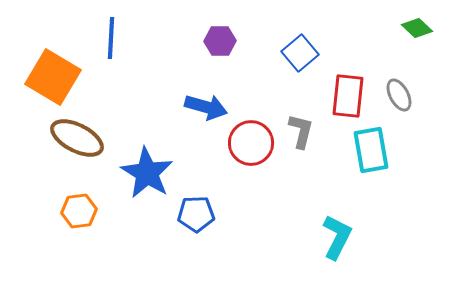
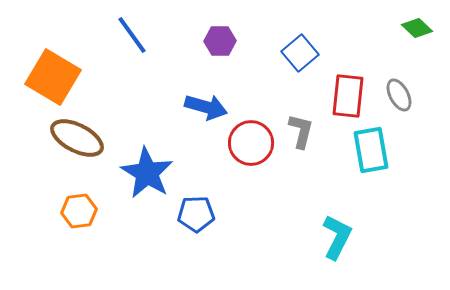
blue line: moved 21 px right, 3 px up; rotated 39 degrees counterclockwise
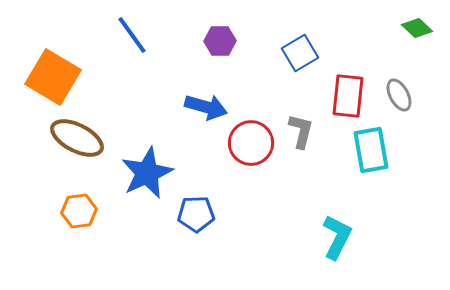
blue square: rotated 9 degrees clockwise
blue star: rotated 16 degrees clockwise
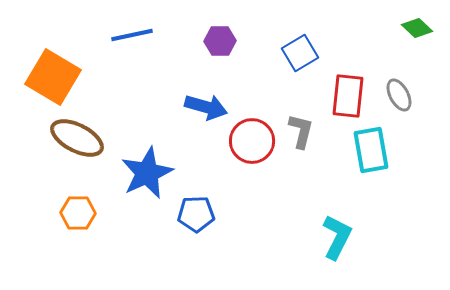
blue line: rotated 66 degrees counterclockwise
red circle: moved 1 px right, 2 px up
orange hexagon: moved 1 px left, 2 px down; rotated 8 degrees clockwise
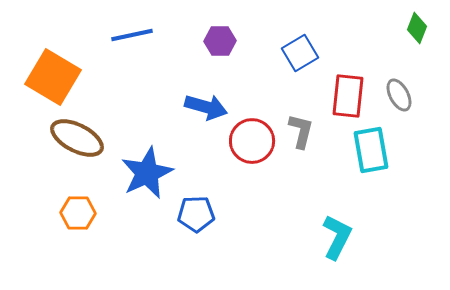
green diamond: rotated 68 degrees clockwise
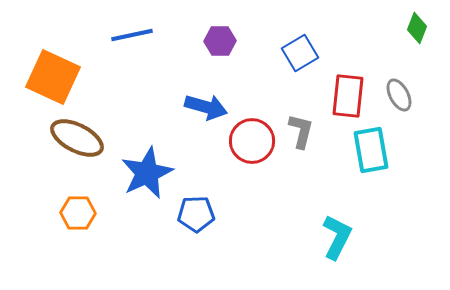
orange square: rotated 6 degrees counterclockwise
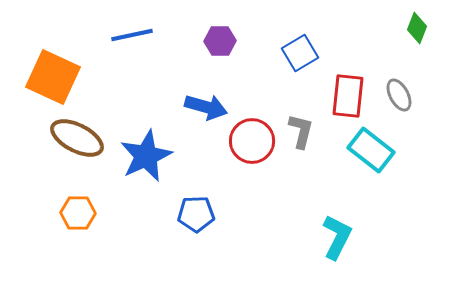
cyan rectangle: rotated 42 degrees counterclockwise
blue star: moved 1 px left, 17 px up
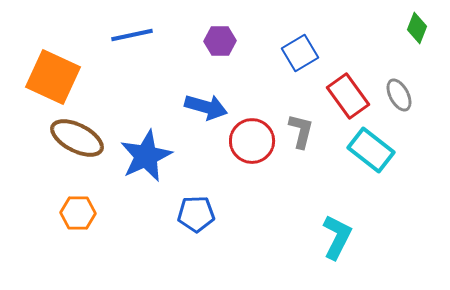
red rectangle: rotated 42 degrees counterclockwise
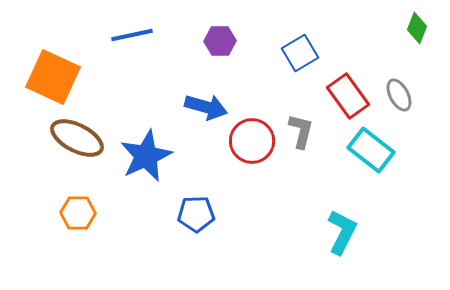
cyan L-shape: moved 5 px right, 5 px up
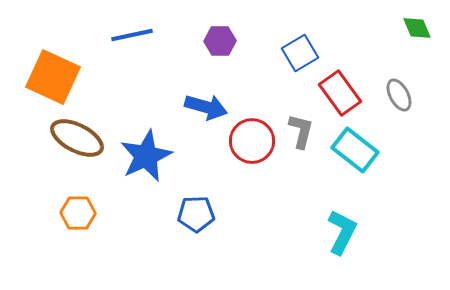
green diamond: rotated 44 degrees counterclockwise
red rectangle: moved 8 px left, 3 px up
cyan rectangle: moved 16 px left
